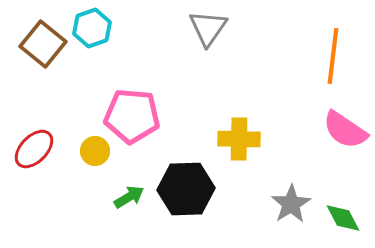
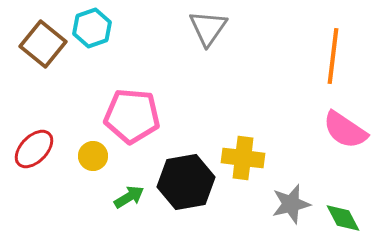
yellow cross: moved 4 px right, 19 px down; rotated 6 degrees clockwise
yellow circle: moved 2 px left, 5 px down
black hexagon: moved 7 px up; rotated 8 degrees counterclockwise
gray star: rotated 18 degrees clockwise
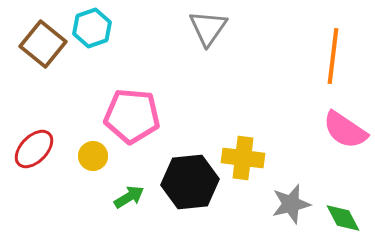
black hexagon: moved 4 px right; rotated 4 degrees clockwise
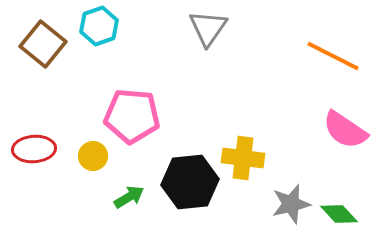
cyan hexagon: moved 7 px right, 2 px up
orange line: rotated 70 degrees counterclockwise
red ellipse: rotated 42 degrees clockwise
green diamond: moved 4 px left, 4 px up; rotated 15 degrees counterclockwise
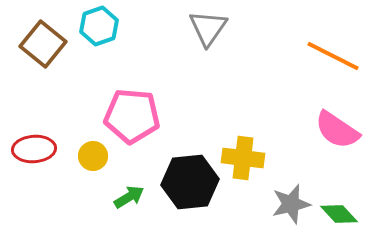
pink semicircle: moved 8 px left
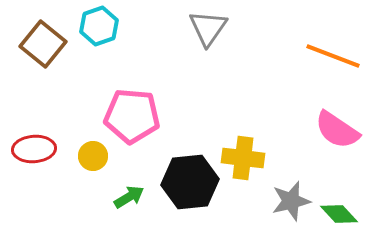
orange line: rotated 6 degrees counterclockwise
gray star: moved 3 px up
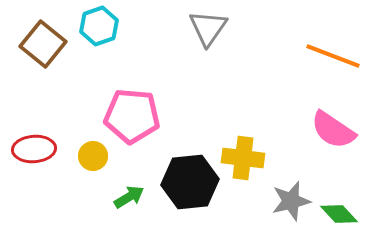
pink semicircle: moved 4 px left
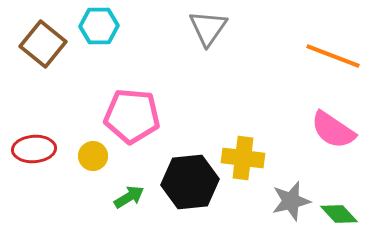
cyan hexagon: rotated 18 degrees clockwise
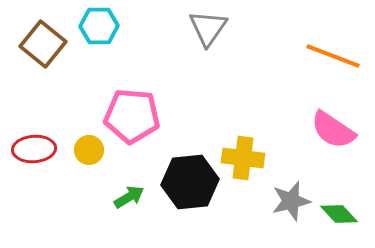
yellow circle: moved 4 px left, 6 px up
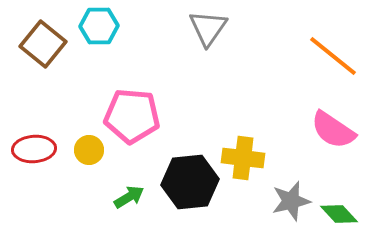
orange line: rotated 18 degrees clockwise
